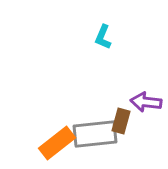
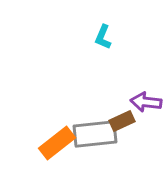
brown rectangle: moved 1 px right; rotated 50 degrees clockwise
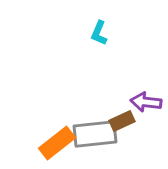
cyan L-shape: moved 4 px left, 4 px up
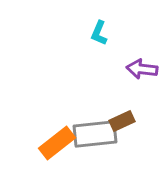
purple arrow: moved 4 px left, 33 px up
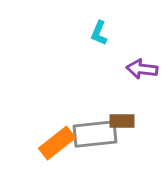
brown rectangle: rotated 25 degrees clockwise
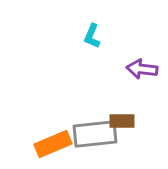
cyan L-shape: moved 7 px left, 3 px down
orange rectangle: moved 4 px left, 1 px down; rotated 15 degrees clockwise
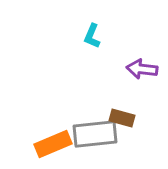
brown rectangle: moved 3 px up; rotated 15 degrees clockwise
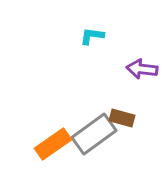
cyan L-shape: rotated 75 degrees clockwise
gray rectangle: moved 1 px left; rotated 30 degrees counterclockwise
orange rectangle: rotated 12 degrees counterclockwise
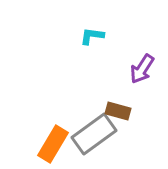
purple arrow: rotated 64 degrees counterclockwise
brown rectangle: moved 4 px left, 7 px up
orange rectangle: rotated 24 degrees counterclockwise
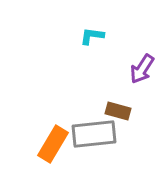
gray rectangle: rotated 30 degrees clockwise
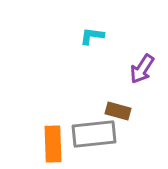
orange rectangle: rotated 33 degrees counterclockwise
